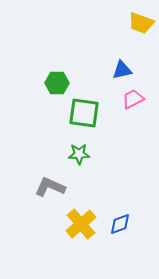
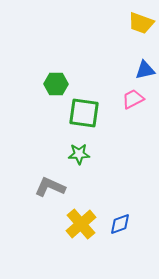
blue triangle: moved 23 px right
green hexagon: moved 1 px left, 1 px down
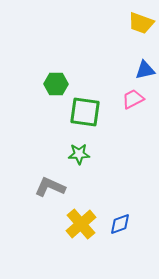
green square: moved 1 px right, 1 px up
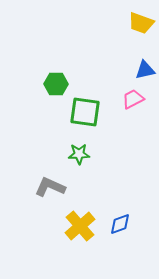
yellow cross: moved 1 px left, 2 px down
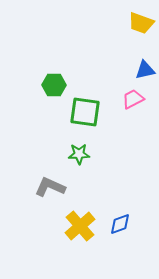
green hexagon: moved 2 px left, 1 px down
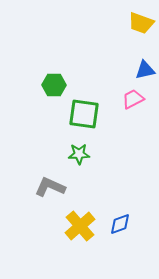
green square: moved 1 px left, 2 px down
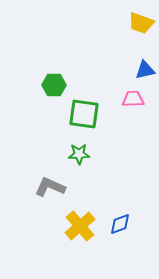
pink trapezoid: rotated 25 degrees clockwise
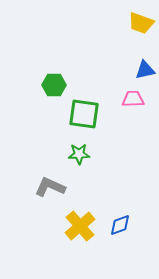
blue diamond: moved 1 px down
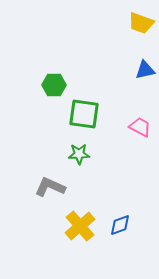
pink trapezoid: moved 7 px right, 28 px down; rotated 30 degrees clockwise
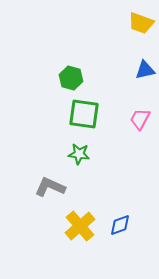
green hexagon: moved 17 px right, 7 px up; rotated 15 degrees clockwise
pink trapezoid: moved 8 px up; rotated 90 degrees counterclockwise
green star: rotated 10 degrees clockwise
